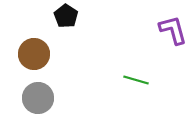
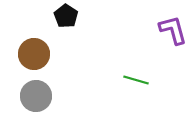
gray circle: moved 2 px left, 2 px up
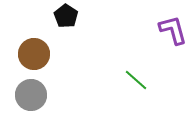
green line: rotated 25 degrees clockwise
gray circle: moved 5 px left, 1 px up
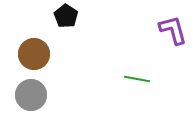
green line: moved 1 px right, 1 px up; rotated 30 degrees counterclockwise
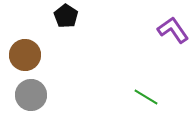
purple L-shape: rotated 20 degrees counterclockwise
brown circle: moved 9 px left, 1 px down
green line: moved 9 px right, 18 px down; rotated 20 degrees clockwise
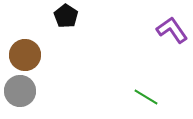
purple L-shape: moved 1 px left
gray circle: moved 11 px left, 4 px up
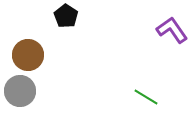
brown circle: moved 3 px right
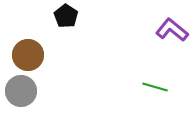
purple L-shape: rotated 16 degrees counterclockwise
gray circle: moved 1 px right
green line: moved 9 px right, 10 px up; rotated 15 degrees counterclockwise
